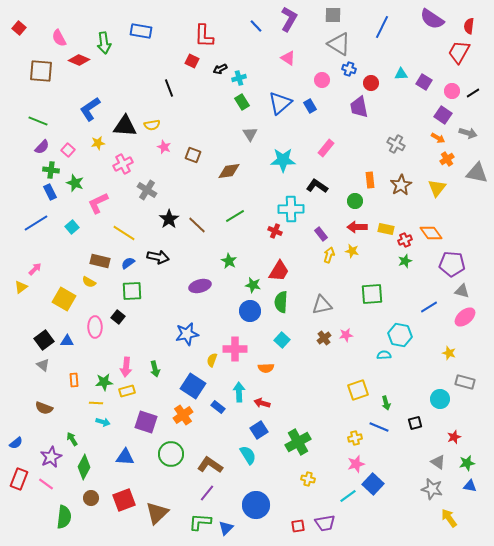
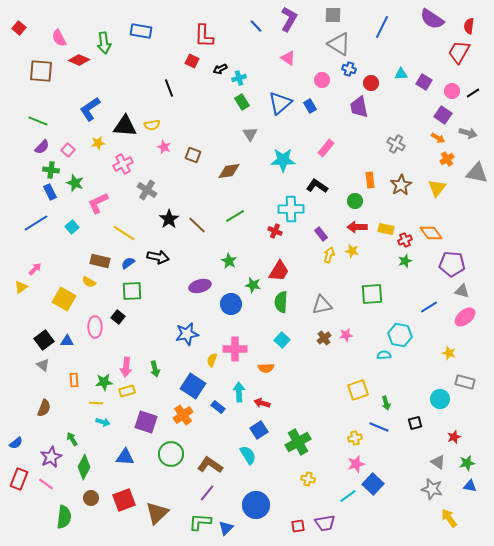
blue circle at (250, 311): moved 19 px left, 7 px up
brown semicircle at (44, 408): rotated 90 degrees counterclockwise
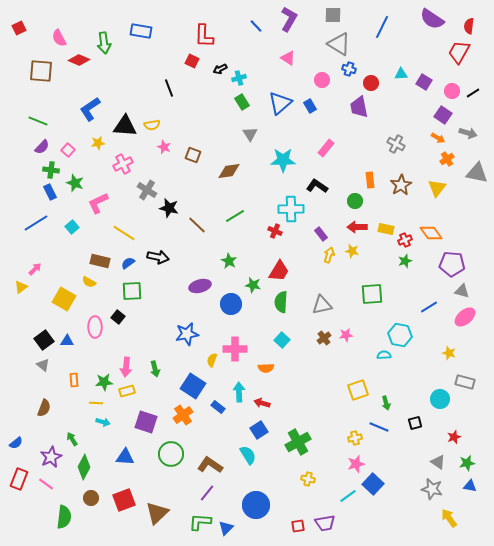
red square at (19, 28): rotated 24 degrees clockwise
black star at (169, 219): moved 11 px up; rotated 24 degrees counterclockwise
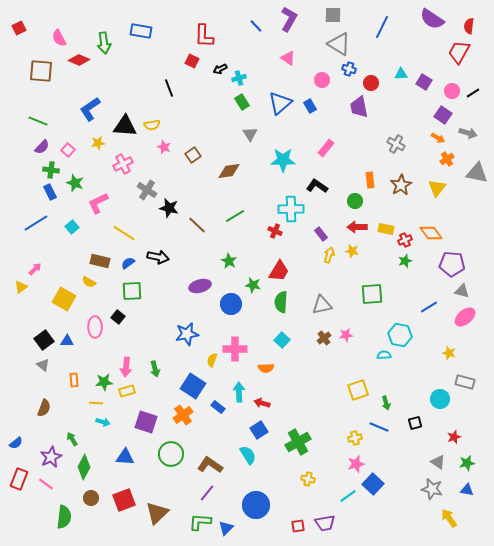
brown square at (193, 155): rotated 35 degrees clockwise
blue triangle at (470, 486): moved 3 px left, 4 px down
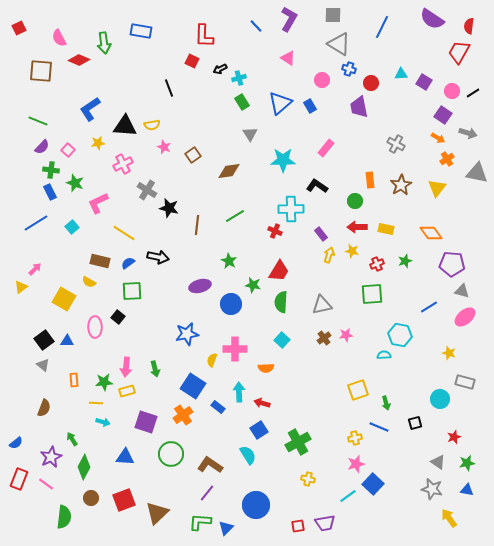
brown line at (197, 225): rotated 54 degrees clockwise
red cross at (405, 240): moved 28 px left, 24 px down
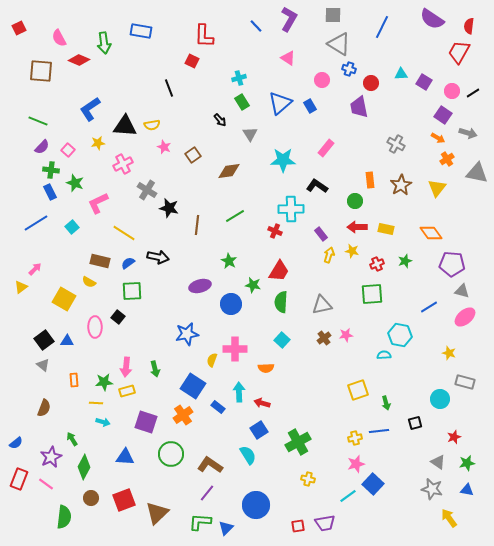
black arrow at (220, 69): moved 51 px down; rotated 104 degrees counterclockwise
blue line at (379, 427): moved 4 px down; rotated 30 degrees counterclockwise
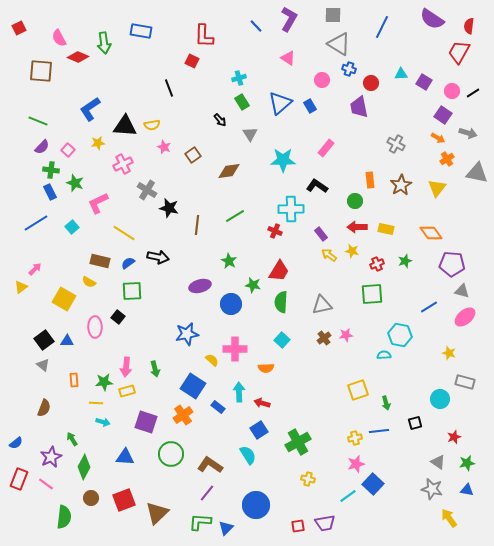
red diamond at (79, 60): moved 1 px left, 3 px up
yellow arrow at (329, 255): rotated 70 degrees counterclockwise
yellow semicircle at (212, 360): rotated 112 degrees clockwise
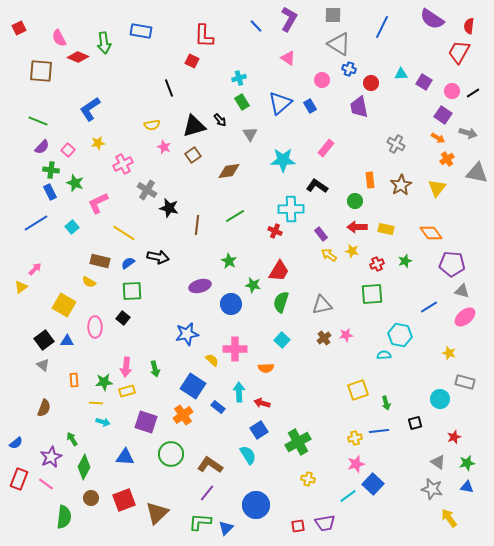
black triangle at (125, 126): moved 69 px right; rotated 20 degrees counterclockwise
yellow square at (64, 299): moved 6 px down
green semicircle at (281, 302): rotated 15 degrees clockwise
black square at (118, 317): moved 5 px right, 1 px down
blue triangle at (467, 490): moved 3 px up
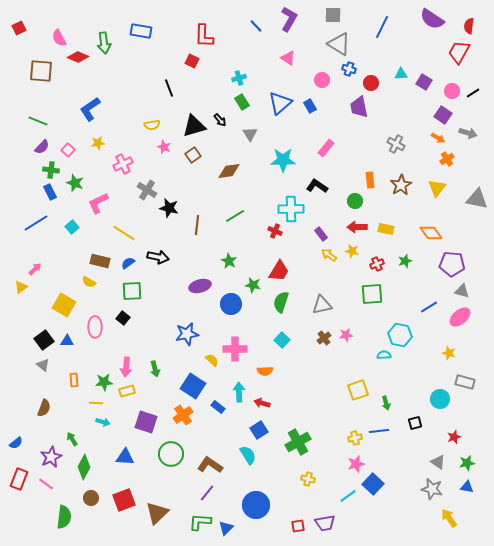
gray triangle at (477, 173): moved 26 px down
pink ellipse at (465, 317): moved 5 px left
orange semicircle at (266, 368): moved 1 px left, 3 px down
